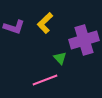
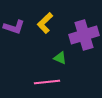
purple cross: moved 5 px up
green triangle: rotated 24 degrees counterclockwise
pink line: moved 2 px right, 2 px down; rotated 15 degrees clockwise
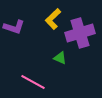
yellow L-shape: moved 8 px right, 4 px up
purple cross: moved 4 px left, 2 px up
pink line: moved 14 px left; rotated 35 degrees clockwise
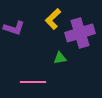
purple L-shape: moved 1 px down
green triangle: rotated 32 degrees counterclockwise
pink line: rotated 30 degrees counterclockwise
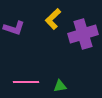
purple cross: moved 3 px right, 1 px down
green triangle: moved 28 px down
pink line: moved 7 px left
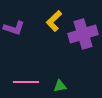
yellow L-shape: moved 1 px right, 2 px down
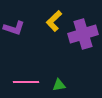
green triangle: moved 1 px left, 1 px up
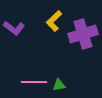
purple L-shape: rotated 20 degrees clockwise
pink line: moved 8 px right
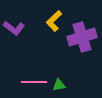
purple cross: moved 1 px left, 3 px down
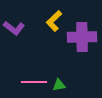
purple cross: rotated 16 degrees clockwise
